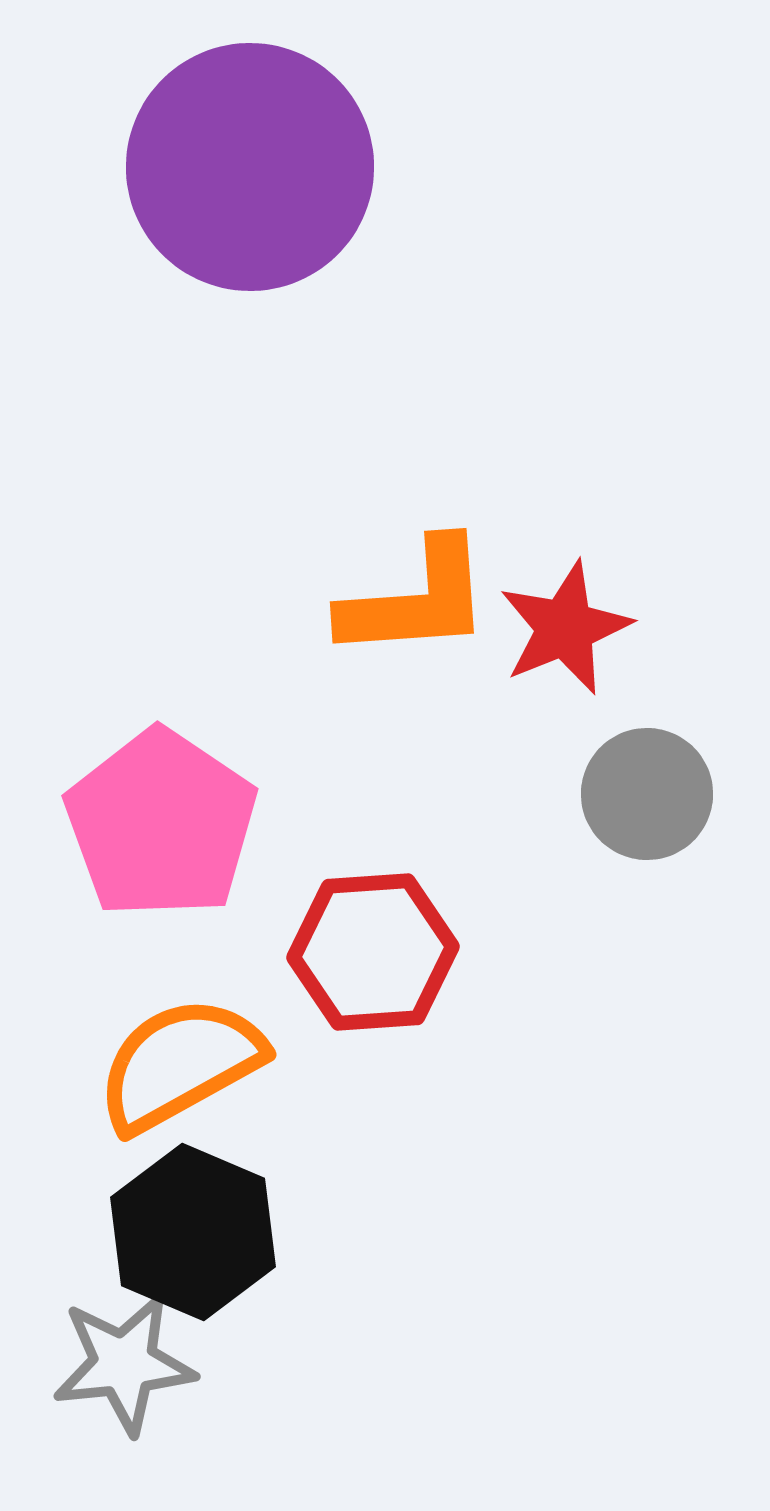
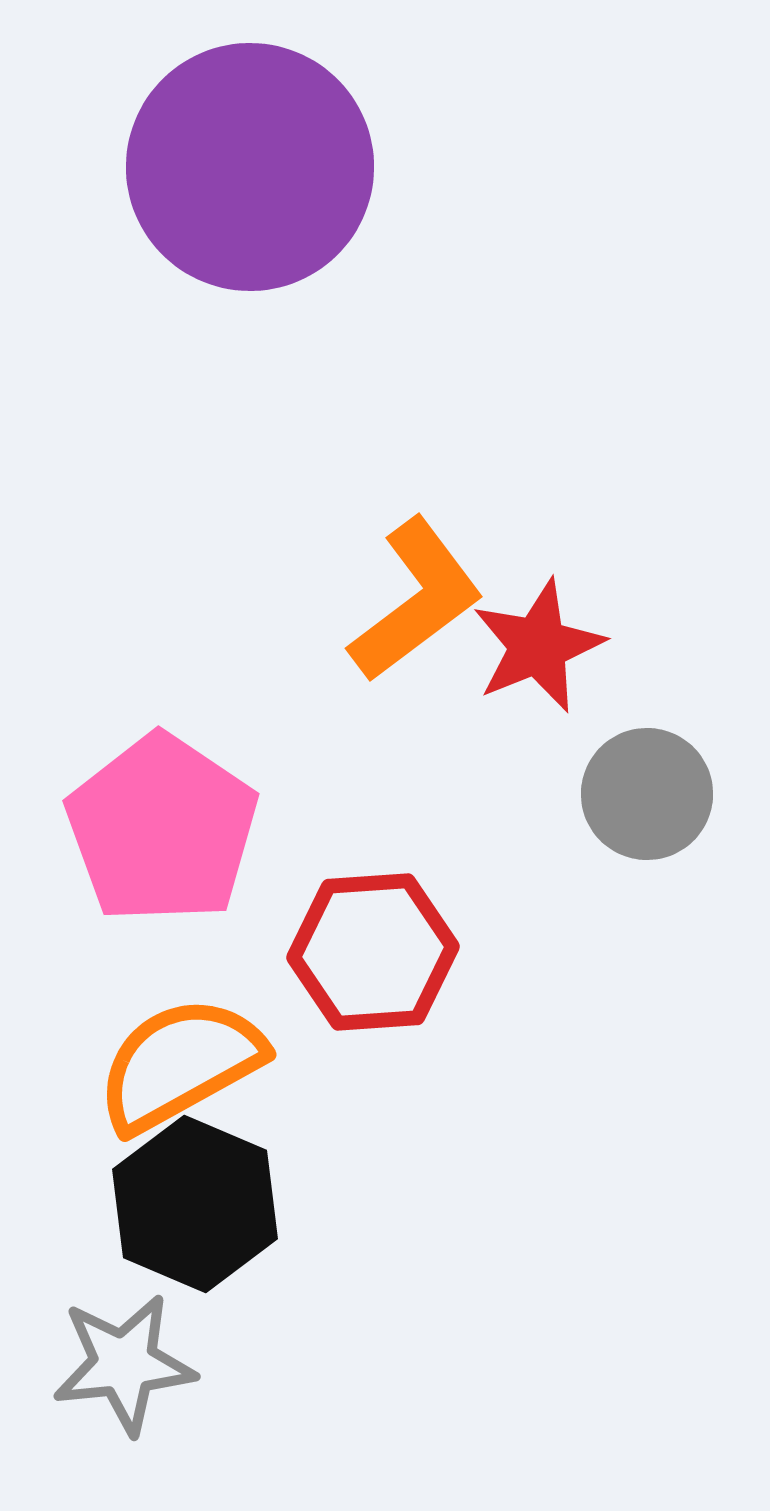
orange L-shape: rotated 33 degrees counterclockwise
red star: moved 27 px left, 18 px down
pink pentagon: moved 1 px right, 5 px down
black hexagon: moved 2 px right, 28 px up
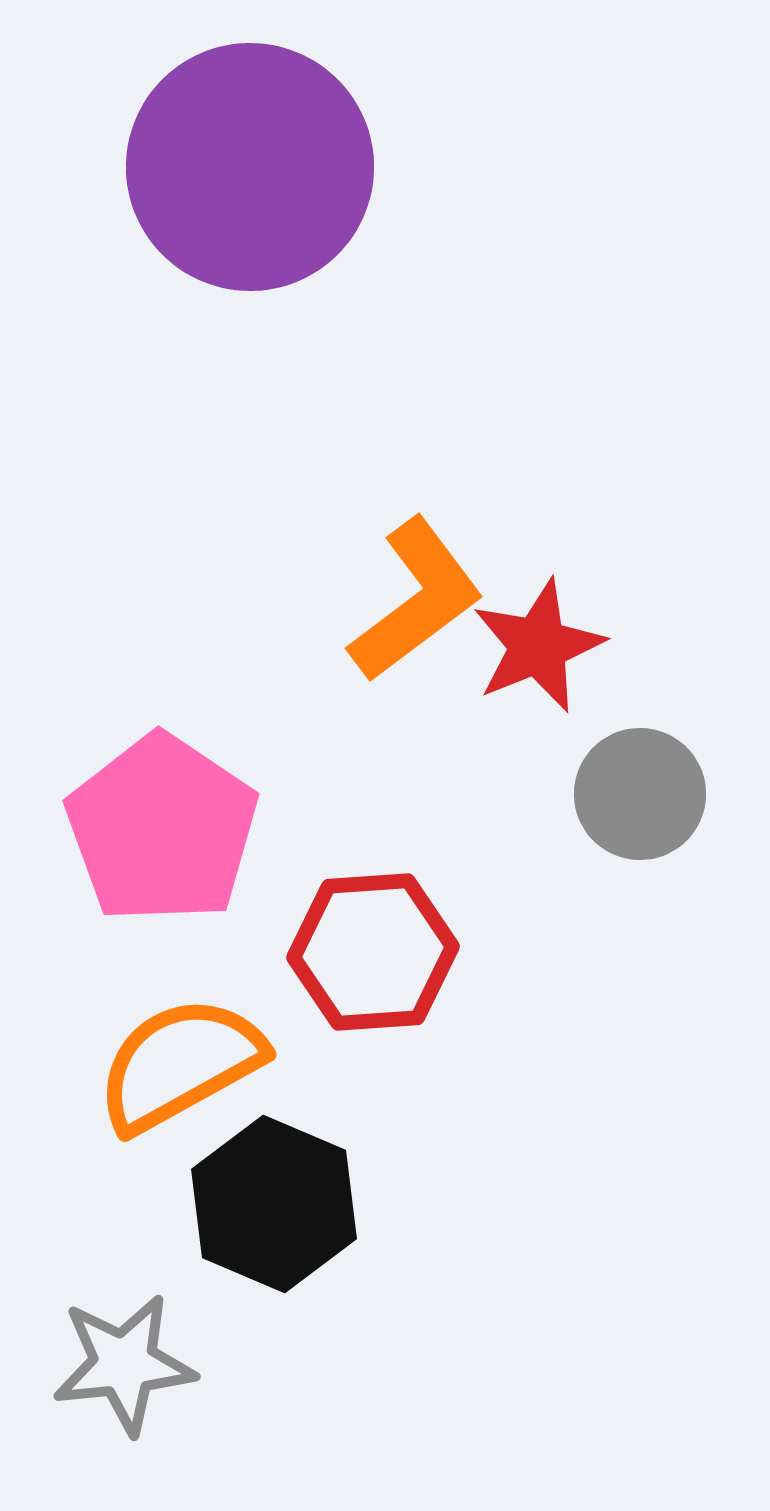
gray circle: moved 7 px left
black hexagon: moved 79 px right
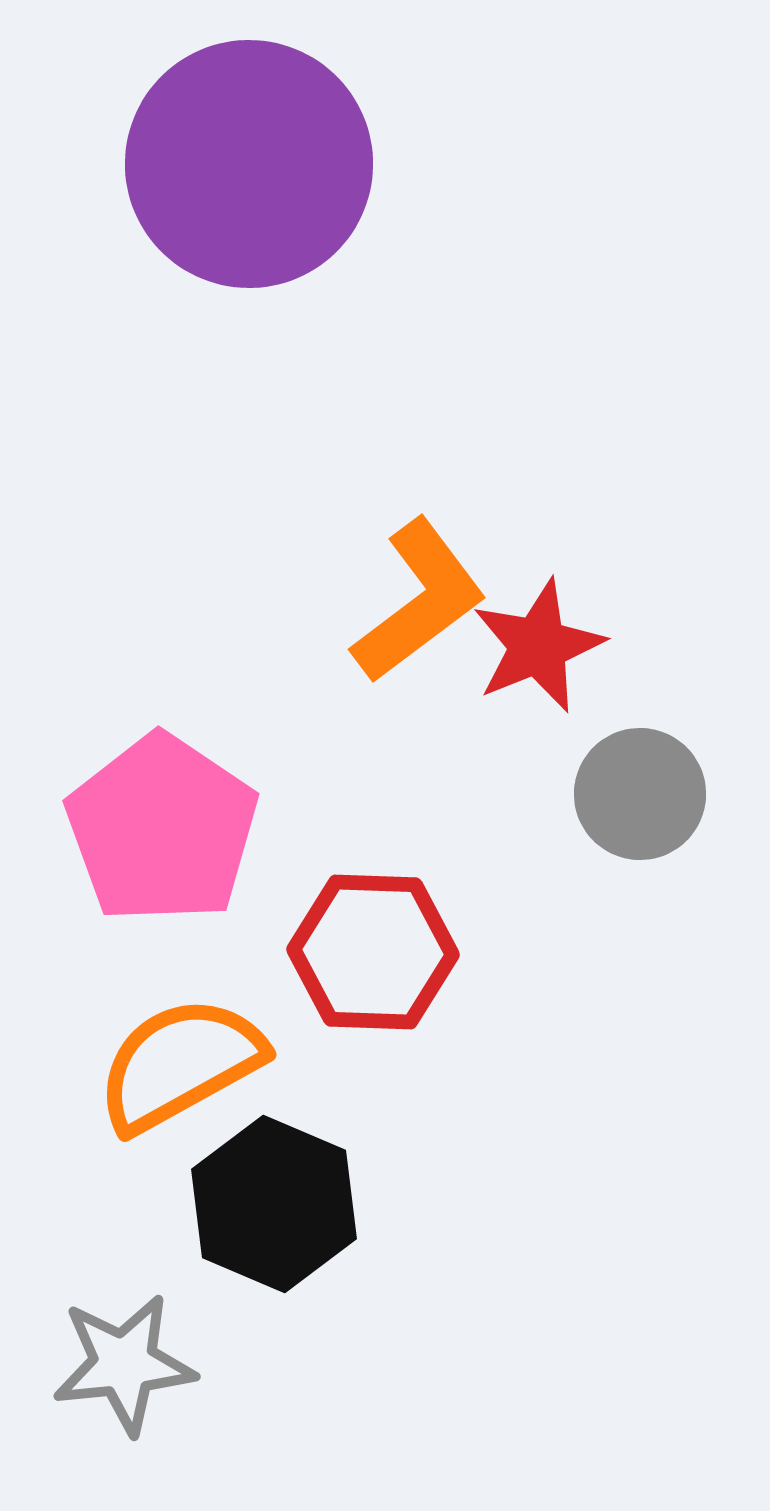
purple circle: moved 1 px left, 3 px up
orange L-shape: moved 3 px right, 1 px down
red hexagon: rotated 6 degrees clockwise
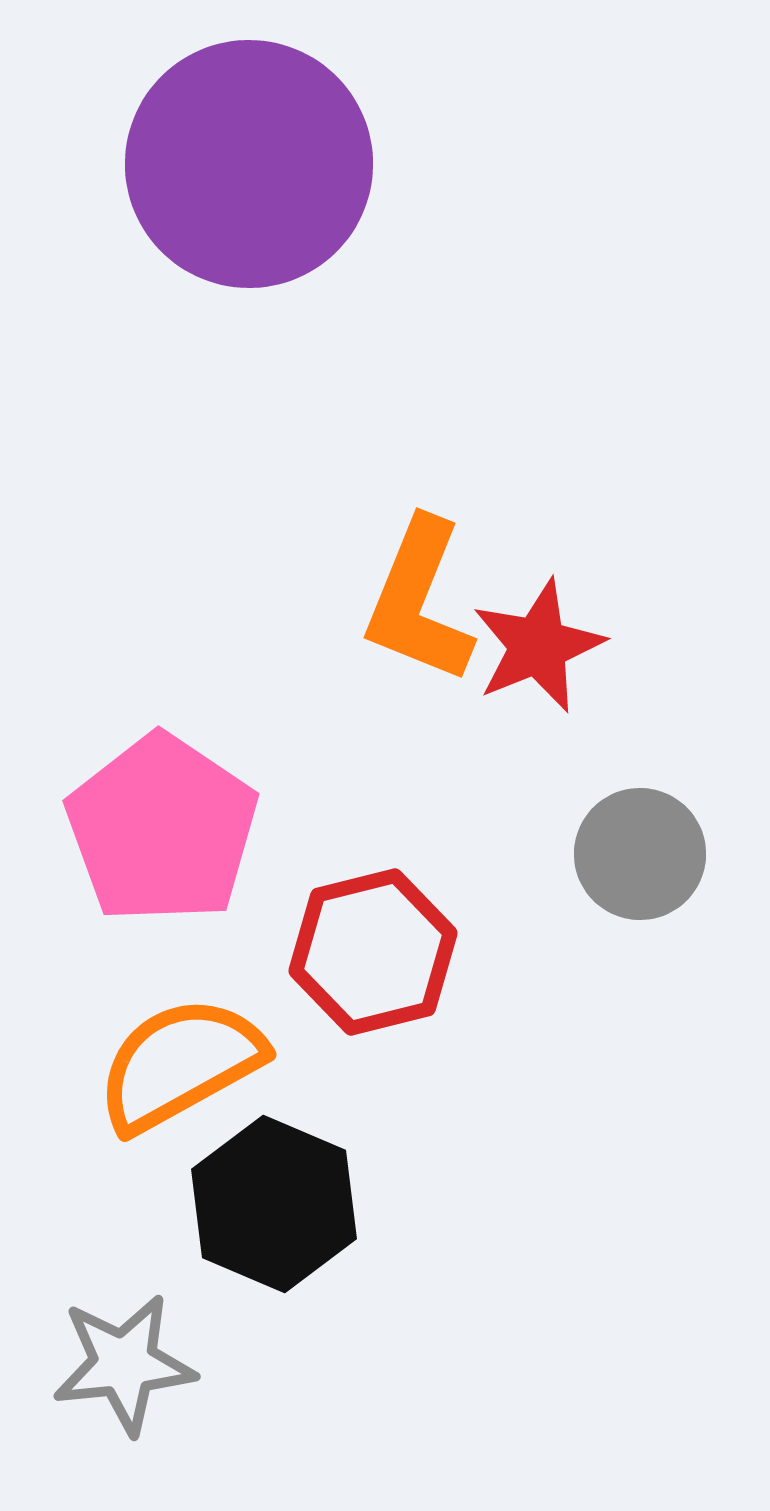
orange L-shape: rotated 149 degrees clockwise
gray circle: moved 60 px down
red hexagon: rotated 16 degrees counterclockwise
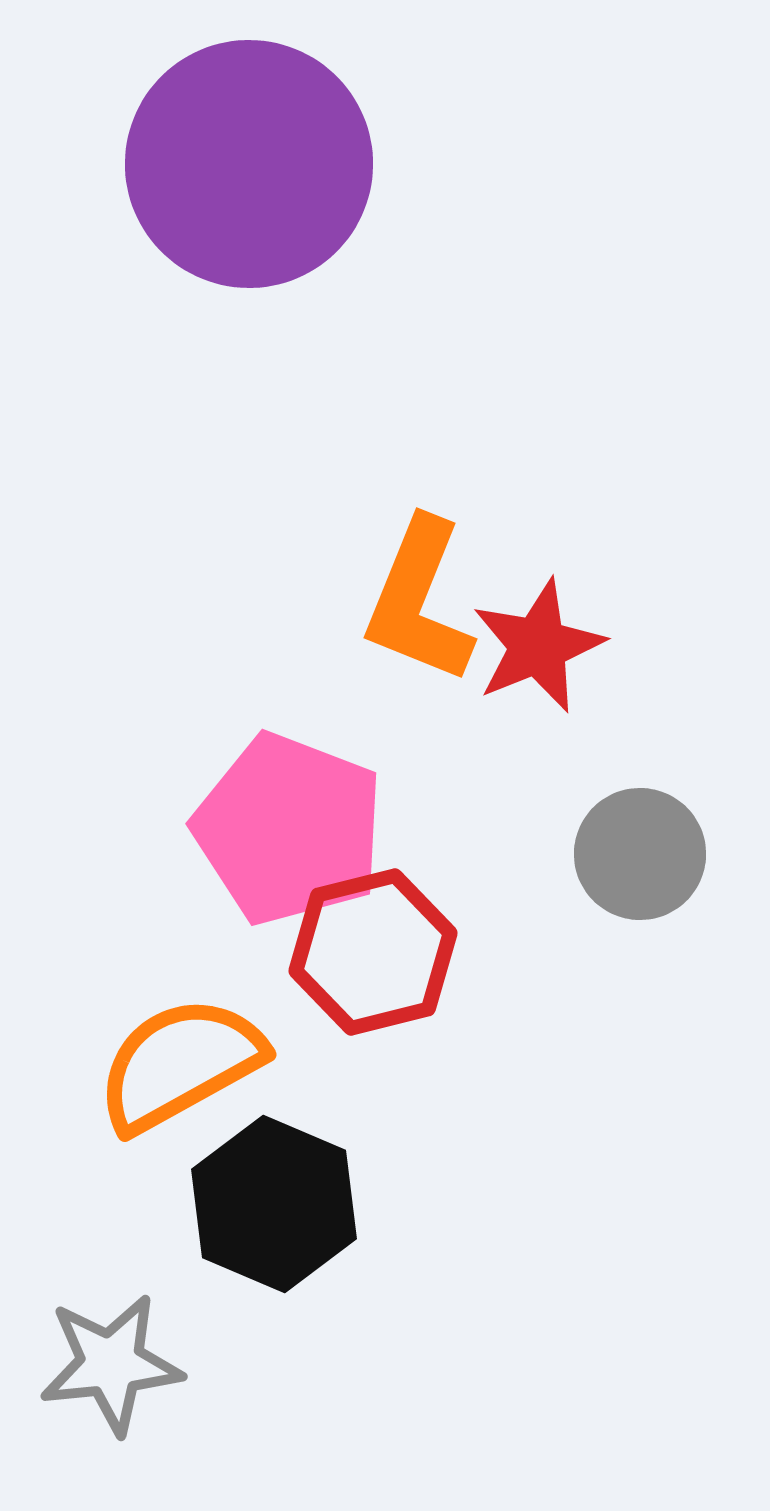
pink pentagon: moved 127 px right; rotated 13 degrees counterclockwise
gray star: moved 13 px left
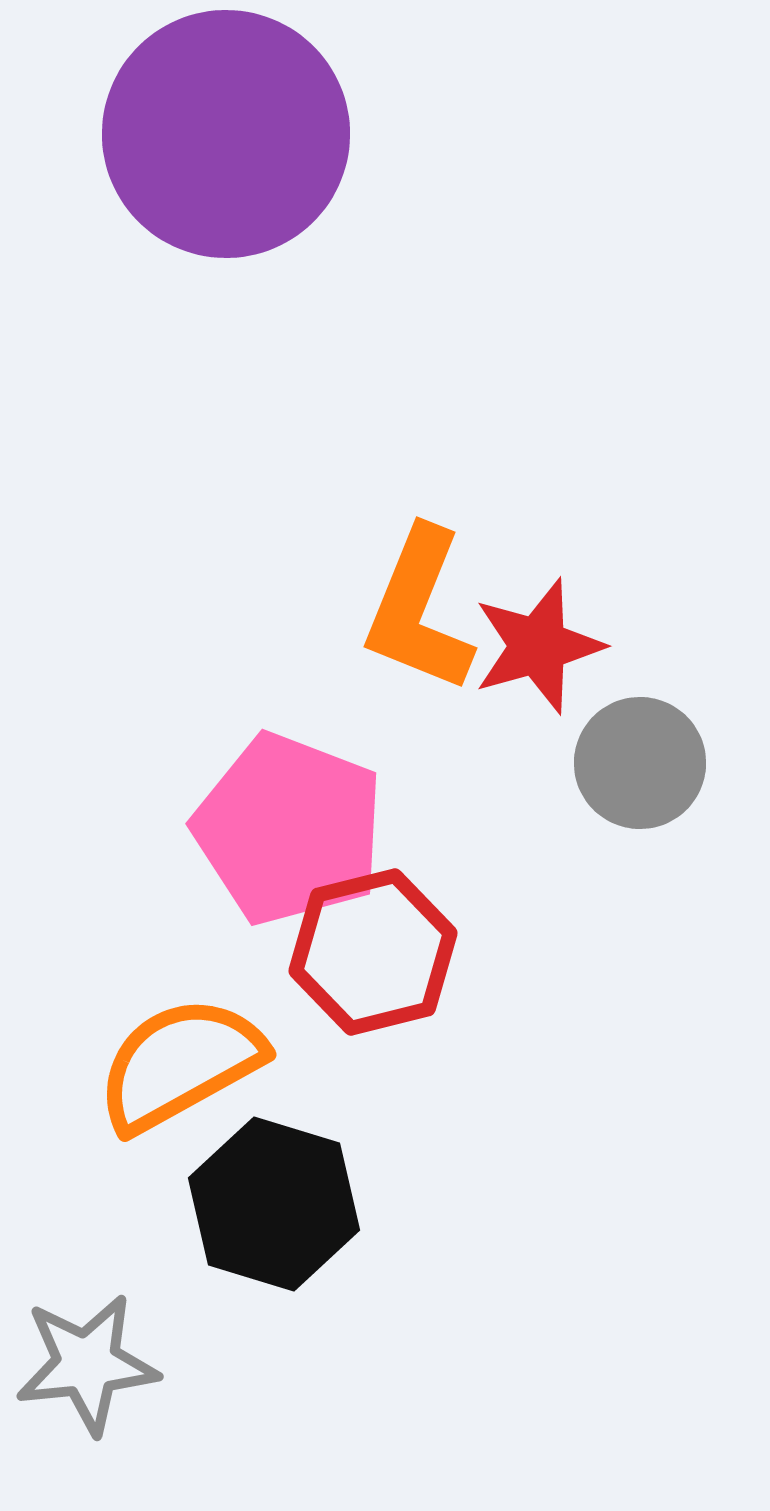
purple circle: moved 23 px left, 30 px up
orange L-shape: moved 9 px down
red star: rotated 6 degrees clockwise
gray circle: moved 91 px up
black hexagon: rotated 6 degrees counterclockwise
gray star: moved 24 px left
